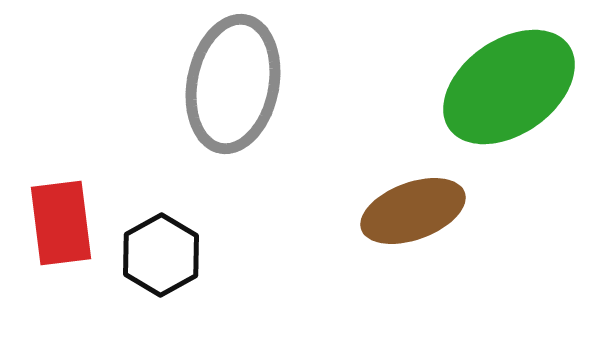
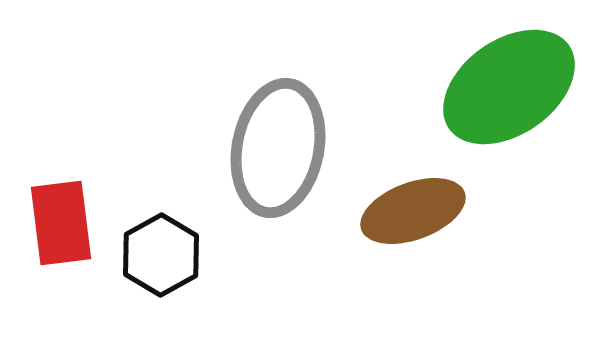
gray ellipse: moved 45 px right, 64 px down
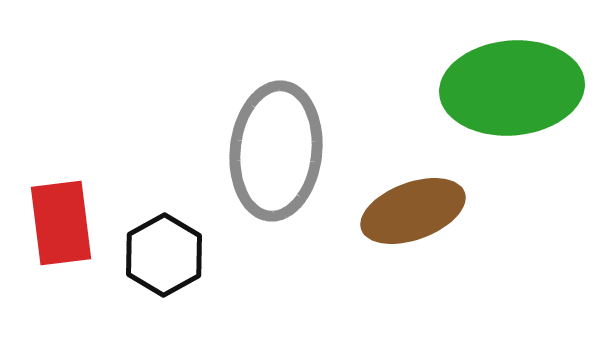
green ellipse: moved 3 px right, 1 px down; rotated 30 degrees clockwise
gray ellipse: moved 2 px left, 3 px down; rotated 5 degrees counterclockwise
black hexagon: moved 3 px right
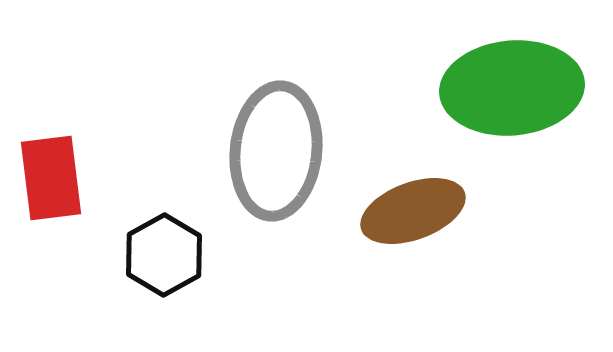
red rectangle: moved 10 px left, 45 px up
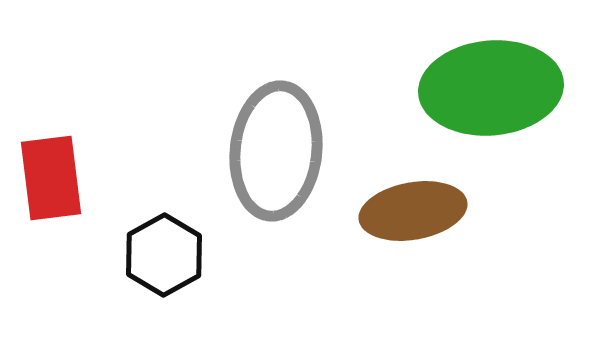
green ellipse: moved 21 px left
brown ellipse: rotated 10 degrees clockwise
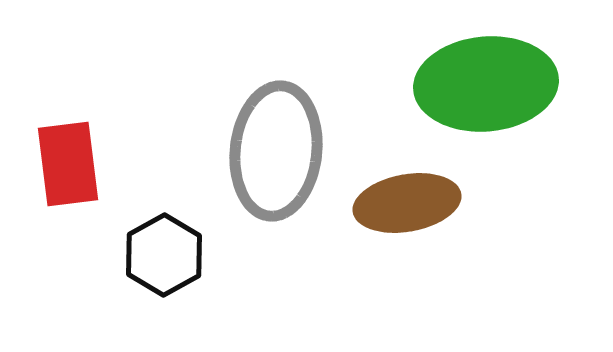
green ellipse: moved 5 px left, 4 px up
red rectangle: moved 17 px right, 14 px up
brown ellipse: moved 6 px left, 8 px up
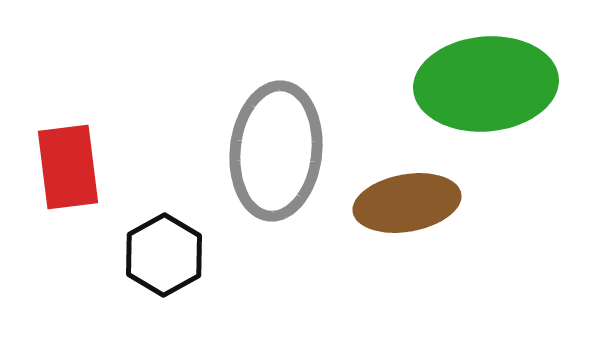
red rectangle: moved 3 px down
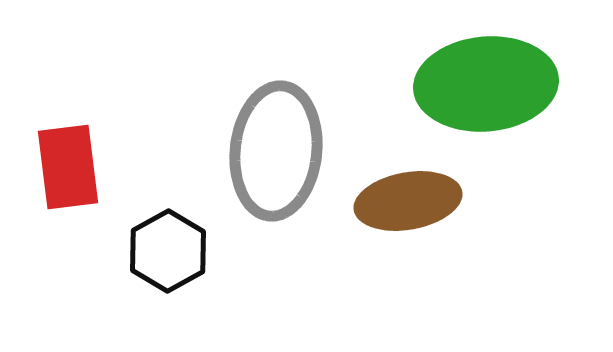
brown ellipse: moved 1 px right, 2 px up
black hexagon: moved 4 px right, 4 px up
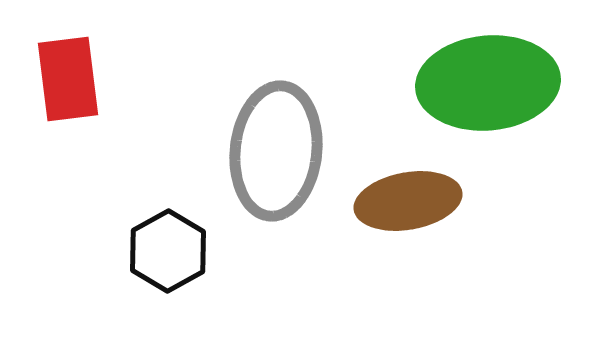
green ellipse: moved 2 px right, 1 px up
red rectangle: moved 88 px up
